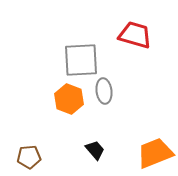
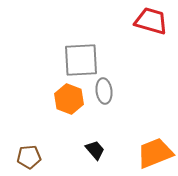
red trapezoid: moved 16 px right, 14 px up
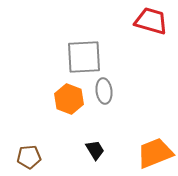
gray square: moved 3 px right, 3 px up
black trapezoid: rotated 10 degrees clockwise
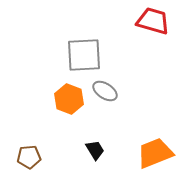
red trapezoid: moved 2 px right
gray square: moved 2 px up
gray ellipse: moved 1 px right; rotated 50 degrees counterclockwise
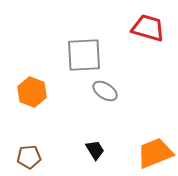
red trapezoid: moved 5 px left, 7 px down
orange hexagon: moved 37 px left, 7 px up
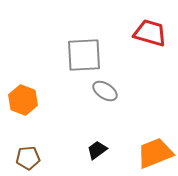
red trapezoid: moved 2 px right, 5 px down
orange hexagon: moved 9 px left, 8 px down
black trapezoid: moved 2 px right; rotated 95 degrees counterclockwise
brown pentagon: moved 1 px left, 1 px down
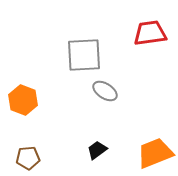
red trapezoid: rotated 24 degrees counterclockwise
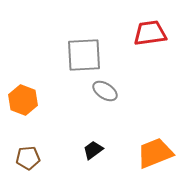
black trapezoid: moved 4 px left
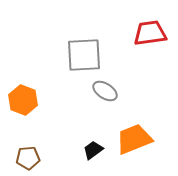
orange trapezoid: moved 21 px left, 14 px up
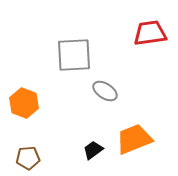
gray square: moved 10 px left
orange hexagon: moved 1 px right, 3 px down
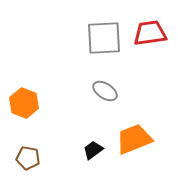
gray square: moved 30 px right, 17 px up
brown pentagon: rotated 15 degrees clockwise
